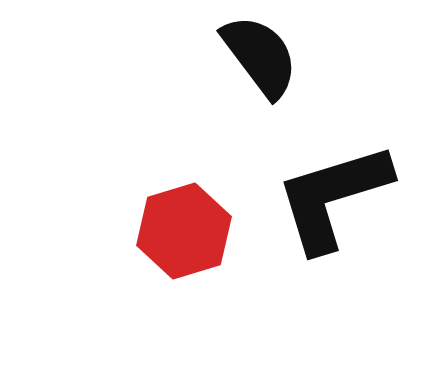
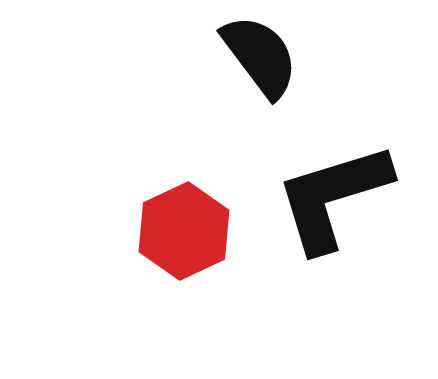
red hexagon: rotated 8 degrees counterclockwise
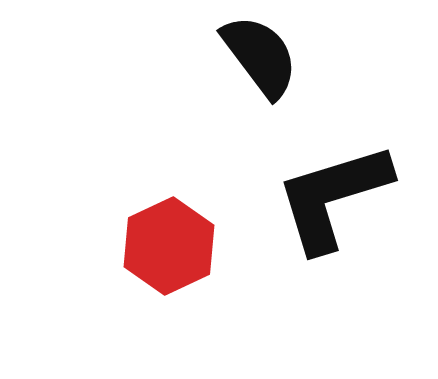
red hexagon: moved 15 px left, 15 px down
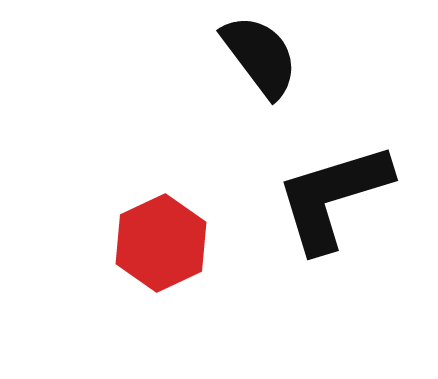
red hexagon: moved 8 px left, 3 px up
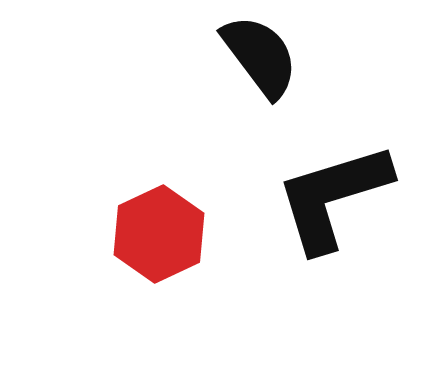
red hexagon: moved 2 px left, 9 px up
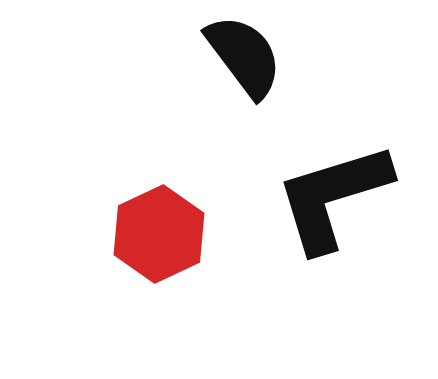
black semicircle: moved 16 px left
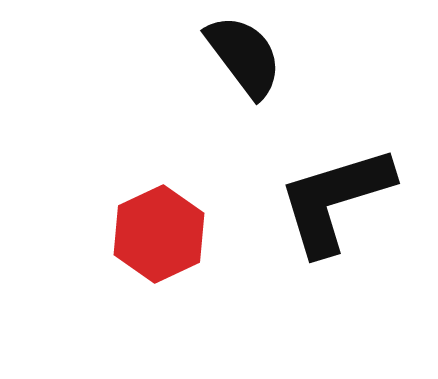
black L-shape: moved 2 px right, 3 px down
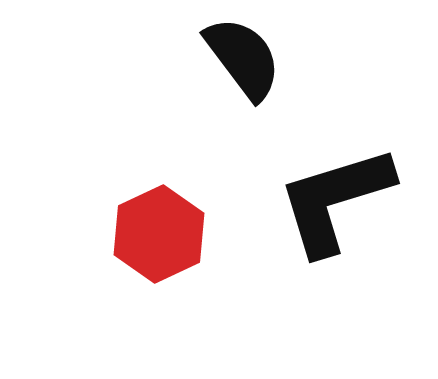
black semicircle: moved 1 px left, 2 px down
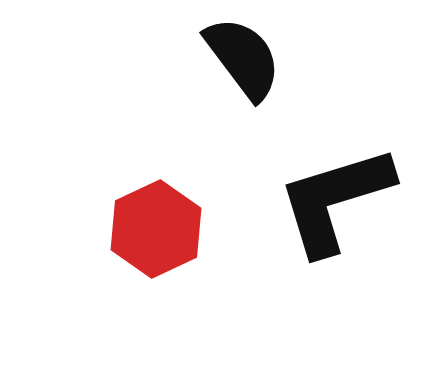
red hexagon: moved 3 px left, 5 px up
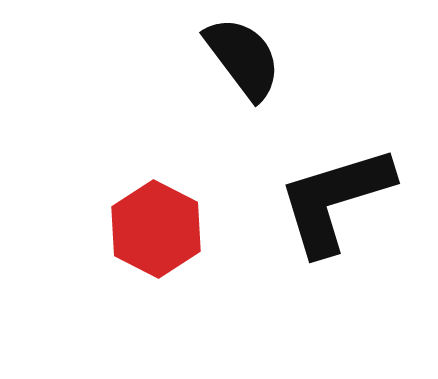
red hexagon: rotated 8 degrees counterclockwise
